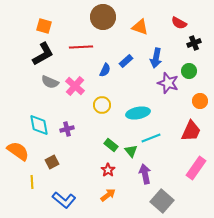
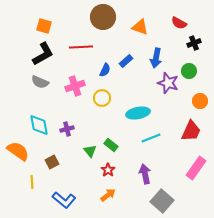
gray semicircle: moved 10 px left
pink cross: rotated 30 degrees clockwise
yellow circle: moved 7 px up
green triangle: moved 41 px left
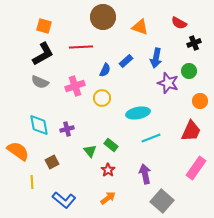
orange arrow: moved 3 px down
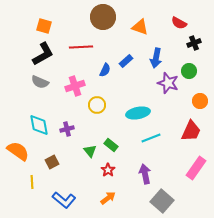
yellow circle: moved 5 px left, 7 px down
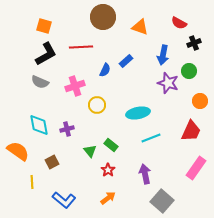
black L-shape: moved 3 px right
blue arrow: moved 7 px right, 3 px up
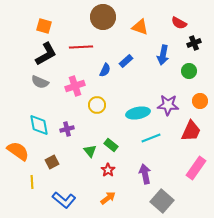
purple star: moved 22 px down; rotated 15 degrees counterclockwise
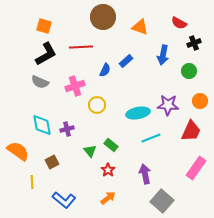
cyan diamond: moved 3 px right
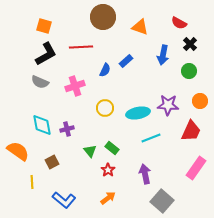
black cross: moved 4 px left, 1 px down; rotated 24 degrees counterclockwise
yellow circle: moved 8 px right, 3 px down
green rectangle: moved 1 px right, 3 px down
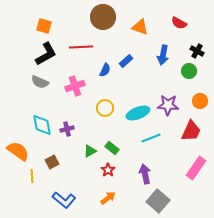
black cross: moved 7 px right, 7 px down; rotated 16 degrees counterclockwise
cyan ellipse: rotated 10 degrees counterclockwise
green triangle: rotated 40 degrees clockwise
yellow line: moved 6 px up
gray square: moved 4 px left
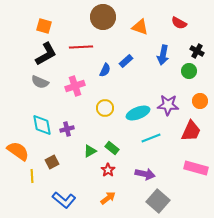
pink rectangle: rotated 70 degrees clockwise
purple arrow: rotated 114 degrees clockwise
